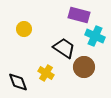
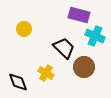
black trapezoid: rotated 10 degrees clockwise
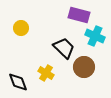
yellow circle: moved 3 px left, 1 px up
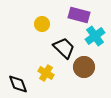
yellow circle: moved 21 px right, 4 px up
cyan cross: rotated 30 degrees clockwise
black diamond: moved 2 px down
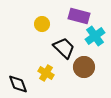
purple rectangle: moved 1 px down
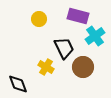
purple rectangle: moved 1 px left
yellow circle: moved 3 px left, 5 px up
black trapezoid: rotated 20 degrees clockwise
brown circle: moved 1 px left
yellow cross: moved 6 px up
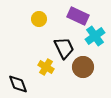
purple rectangle: rotated 10 degrees clockwise
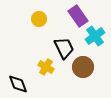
purple rectangle: rotated 30 degrees clockwise
